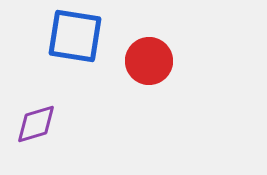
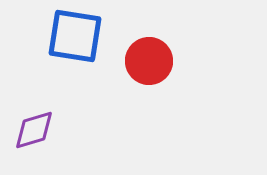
purple diamond: moved 2 px left, 6 px down
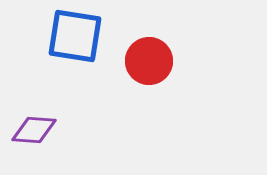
purple diamond: rotated 21 degrees clockwise
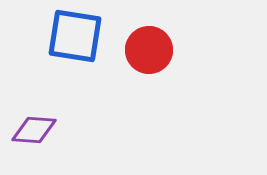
red circle: moved 11 px up
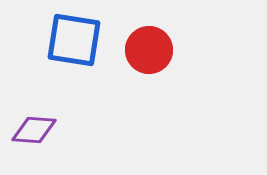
blue square: moved 1 px left, 4 px down
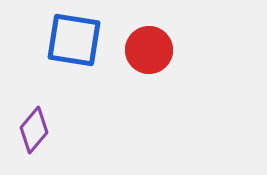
purple diamond: rotated 54 degrees counterclockwise
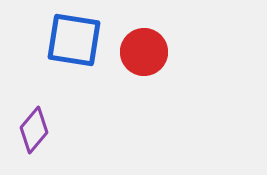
red circle: moved 5 px left, 2 px down
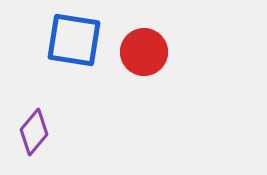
purple diamond: moved 2 px down
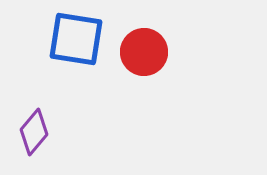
blue square: moved 2 px right, 1 px up
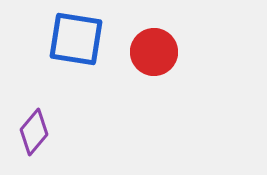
red circle: moved 10 px right
